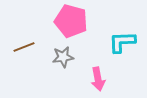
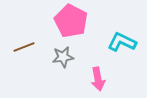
pink pentagon: rotated 12 degrees clockwise
cyan L-shape: rotated 28 degrees clockwise
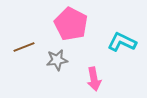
pink pentagon: moved 3 px down
gray star: moved 6 px left, 3 px down
pink arrow: moved 4 px left
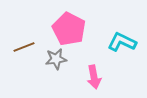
pink pentagon: moved 2 px left, 5 px down
gray star: moved 1 px left, 1 px up
pink arrow: moved 2 px up
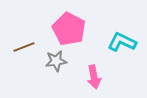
gray star: moved 2 px down
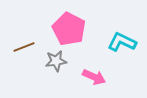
pink arrow: rotated 55 degrees counterclockwise
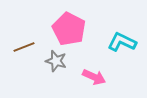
gray star: rotated 25 degrees clockwise
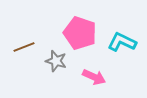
pink pentagon: moved 11 px right, 4 px down; rotated 8 degrees counterclockwise
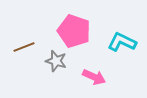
pink pentagon: moved 6 px left, 2 px up
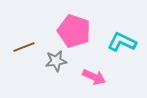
gray star: rotated 25 degrees counterclockwise
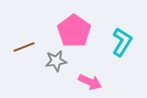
pink pentagon: rotated 16 degrees clockwise
cyan L-shape: rotated 96 degrees clockwise
pink arrow: moved 4 px left, 5 px down
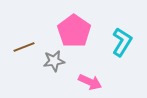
gray star: moved 2 px left
